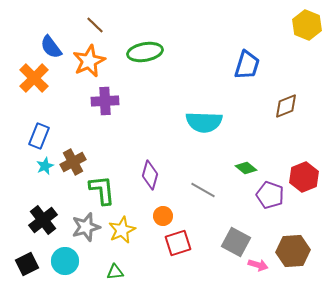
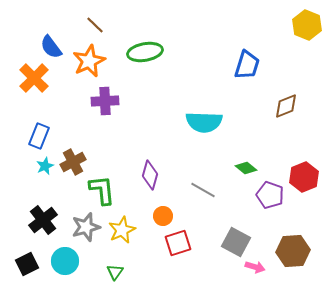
pink arrow: moved 3 px left, 2 px down
green triangle: rotated 48 degrees counterclockwise
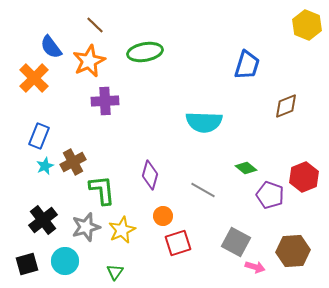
black square: rotated 10 degrees clockwise
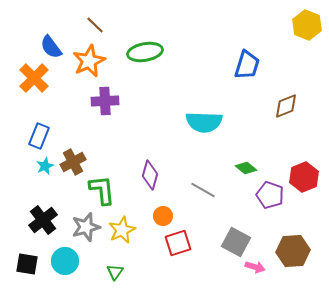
black square: rotated 25 degrees clockwise
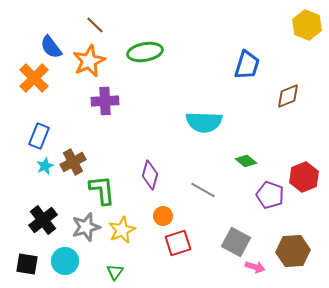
brown diamond: moved 2 px right, 10 px up
green diamond: moved 7 px up
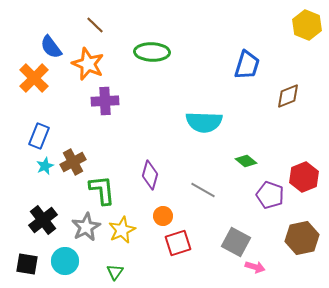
green ellipse: moved 7 px right; rotated 12 degrees clockwise
orange star: moved 1 px left, 3 px down; rotated 24 degrees counterclockwise
gray star: rotated 12 degrees counterclockwise
brown hexagon: moved 9 px right, 13 px up; rotated 8 degrees counterclockwise
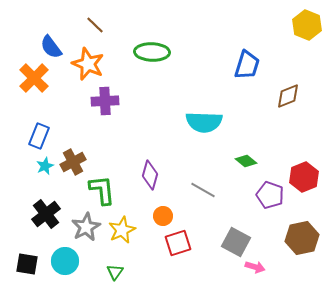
black cross: moved 3 px right, 6 px up
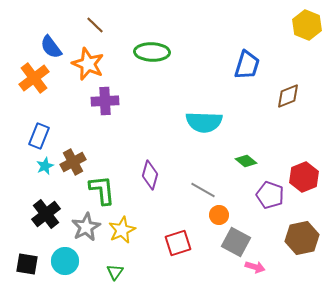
orange cross: rotated 8 degrees clockwise
orange circle: moved 56 px right, 1 px up
